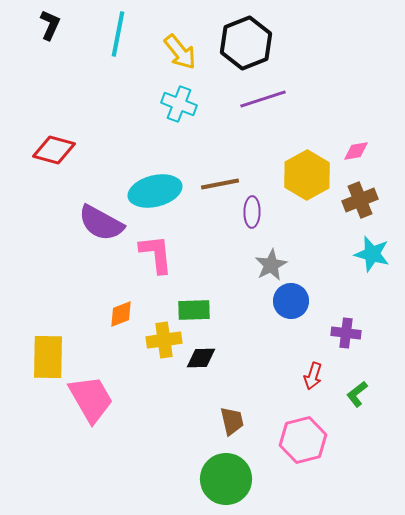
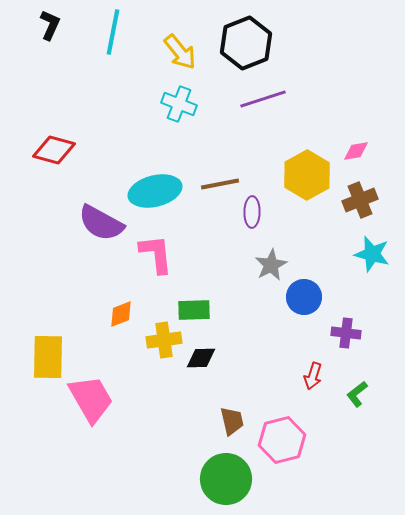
cyan line: moved 5 px left, 2 px up
blue circle: moved 13 px right, 4 px up
pink hexagon: moved 21 px left
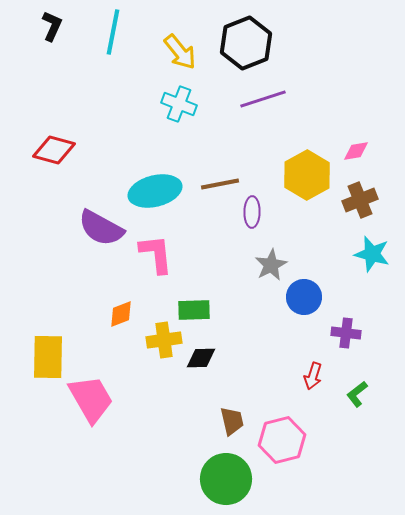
black L-shape: moved 2 px right, 1 px down
purple semicircle: moved 5 px down
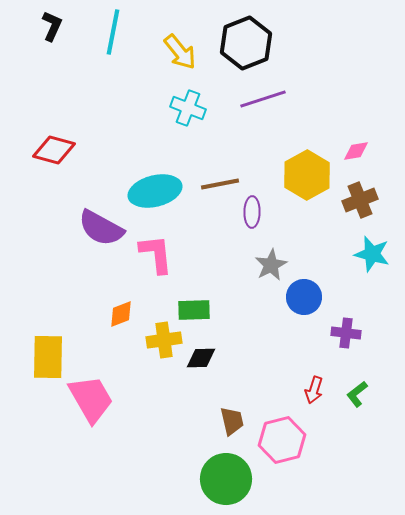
cyan cross: moved 9 px right, 4 px down
red arrow: moved 1 px right, 14 px down
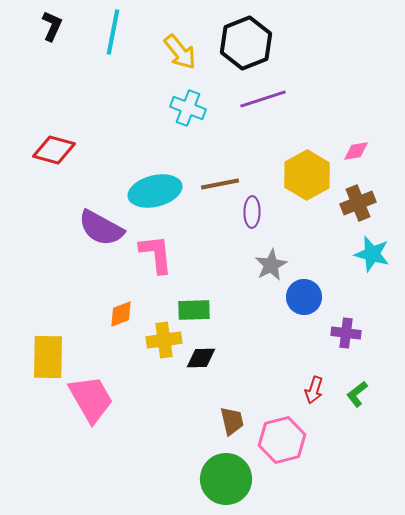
brown cross: moved 2 px left, 3 px down
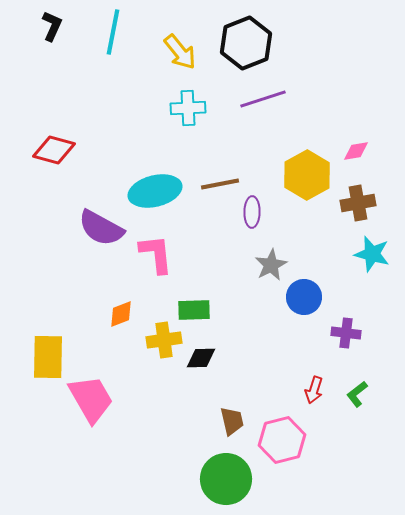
cyan cross: rotated 24 degrees counterclockwise
brown cross: rotated 12 degrees clockwise
